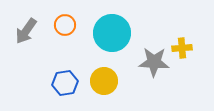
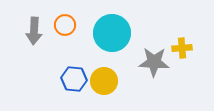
gray arrow: moved 8 px right; rotated 32 degrees counterclockwise
blue hexagon: moved 9 px right, 4 px up; rotated 15 degrees clockwise
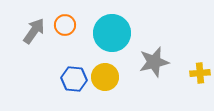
gray arrow: rotated 148 degrees counterclockwise
yellow cross: moved 18 px right, 25 px down
gray star: rotated 16 degrees counterclockwise
yellow circle: moved 1 px right, 4 px up
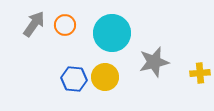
gray arrow: moved 7 px up
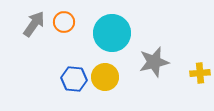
orange circle: moved 1 px left, 3 px up
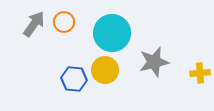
yellow circle: moved 7 px up
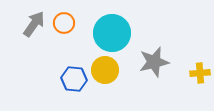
orange circle: moved 1 px down
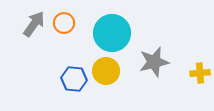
yellow circle: moved 1 px right, 1 px down
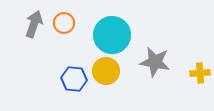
gray arrow: rotated 16 degrees counterclockwise
cyan circle: moved 2 px down
gray star: moved 1 px right; rotated 24 degrees clockwise
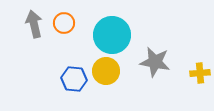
gray arrow: rotated 32 degrees counterclockwise
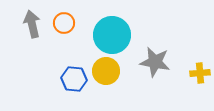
gray arrow: moved 2 px left
